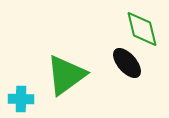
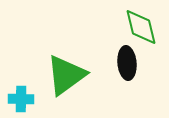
green diamond: moved 1 px left, 2 px up
black ellipse: rotated 36 degrees clockwise
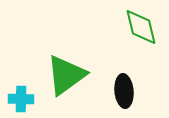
black ellipse: moved 3 px left, 28 px down
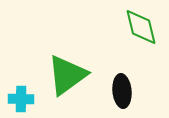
green triangle: moved 1 px right
black ellipse: moved 2 px left
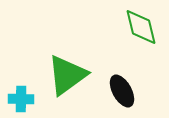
black ellipse: rotated 24 degrees counterclockwise
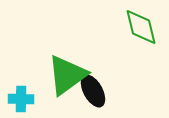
black ellipse: moved 29 px left
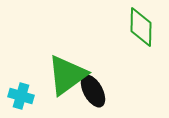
green diamond: rotated 15 degrees clockwise
cyan cross: moved 3 px up; rotated 15 degrees clockwise
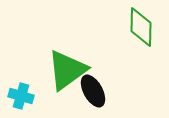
green triangle: moved 5 px up
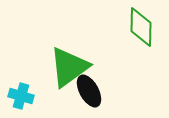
green triangle: moved 2 px right, 3 px up
black ellipse: moved 4 px left
